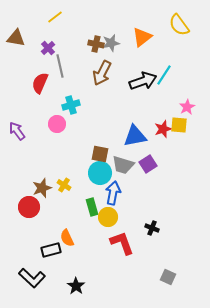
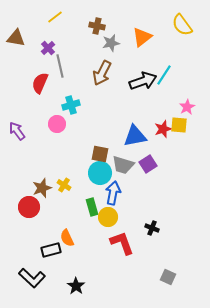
yellow semicircle: moved 3 px right
brown cross: moved 1 px right, 18 px up
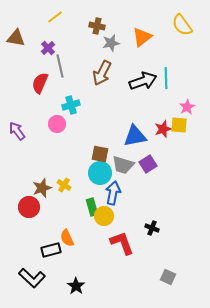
cyan line: moved 2 px right, 3 px down; rotated 35 degrees counterclockwise
yellow circle: moved 4 px left, 1 px up
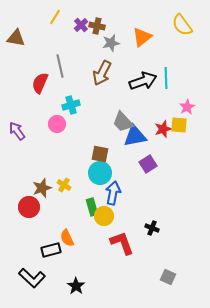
yellow line: rotated 21 degrees counterclockwise
purple cross: moved 33 px right, 23 px up
gray trapezoid: moved 43 px up; rotated 30 degrees clockwise
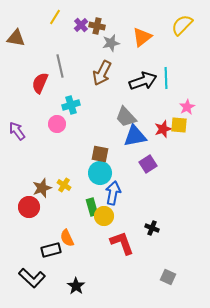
yellow semicircle: rotated 80 degrees clockwise
gray trapezoid: moved 3 px right, 5 px up
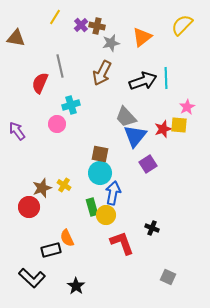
blue triangle: rotated 40 degrees counterclockwise
yellow circle: moved 2 px right, 1 px up
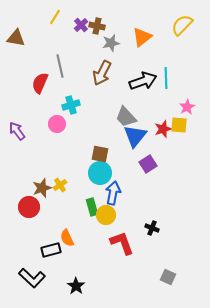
yellow cross: moved 4 px left; rotated 24 degrees clockwise
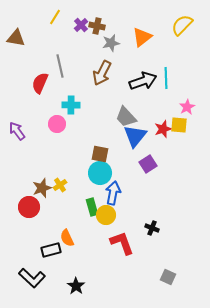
cyan cross: rotated 18 degrees clockwise
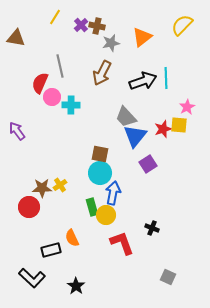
pink circle: moved 5 px left, 27 px up
brown star: rotated 18 degrees clockwise
orange semicircle: moved 5 px right
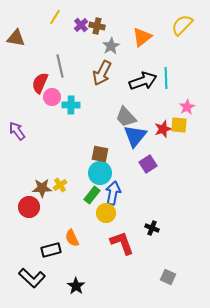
gray star: moved 3 px down; rotated 18 degrees counterclockwise
green rectangle: moved 12 px up; rotated 54 degrees clockwise
yellow circle: moved 2 px up
